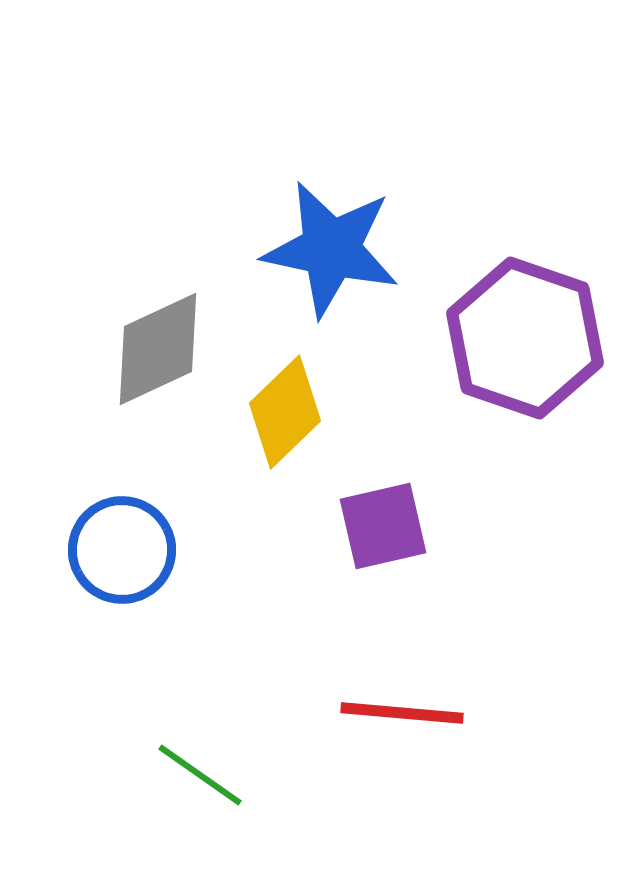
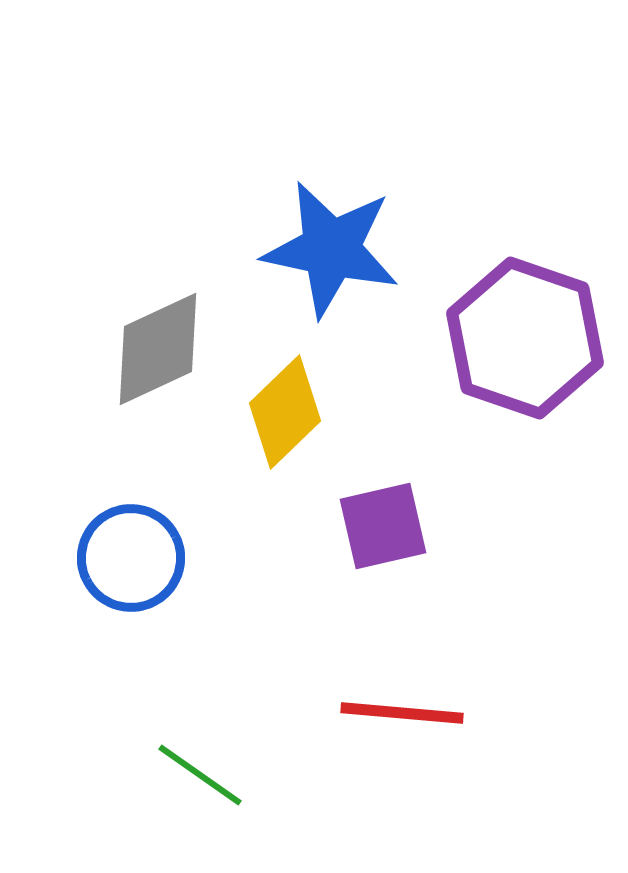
blue circle: moved 9 px right, 8 px down
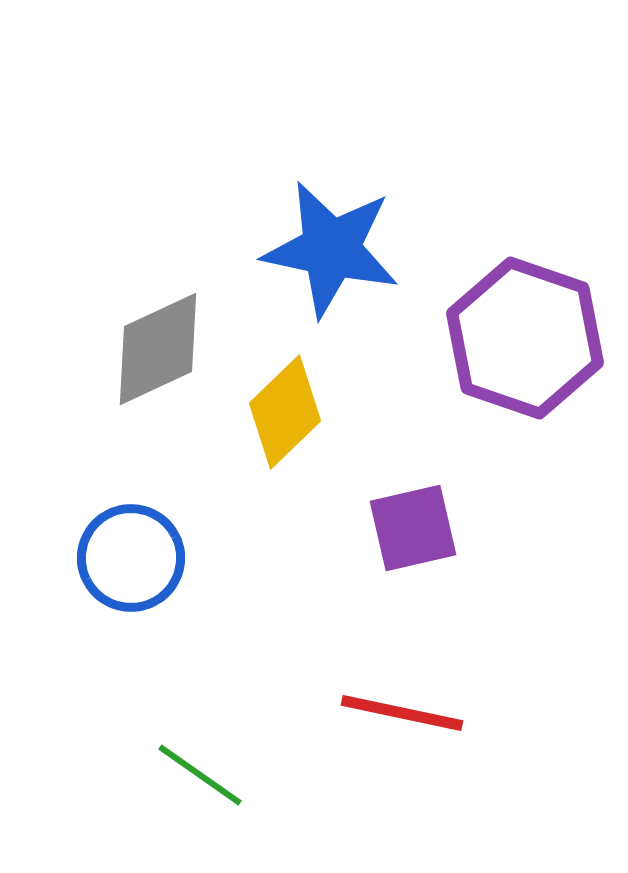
purple square: moved 30 px right, 2 px down
red line: rotated 7 degrees clockwise
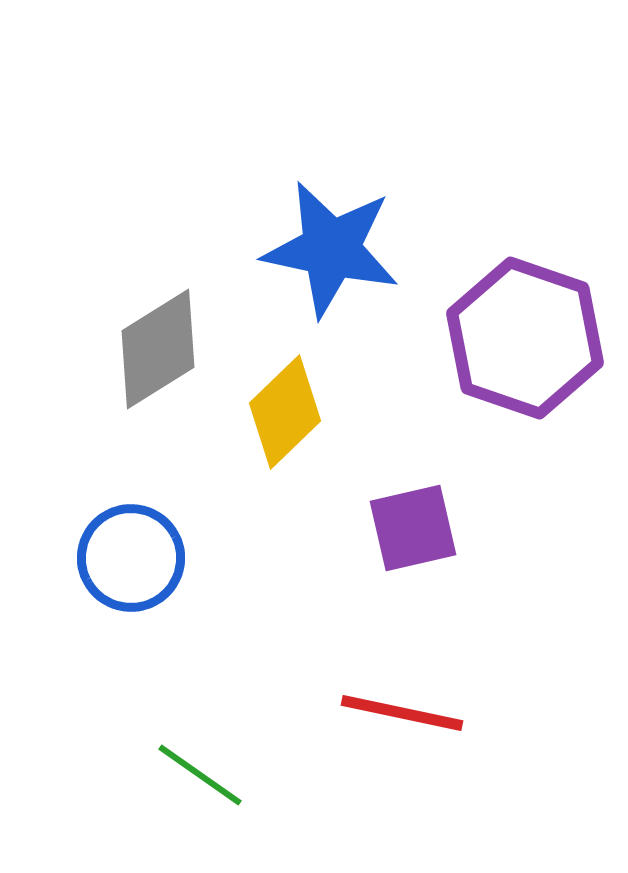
gray diamond: rotated 7 degrees counterclockwise
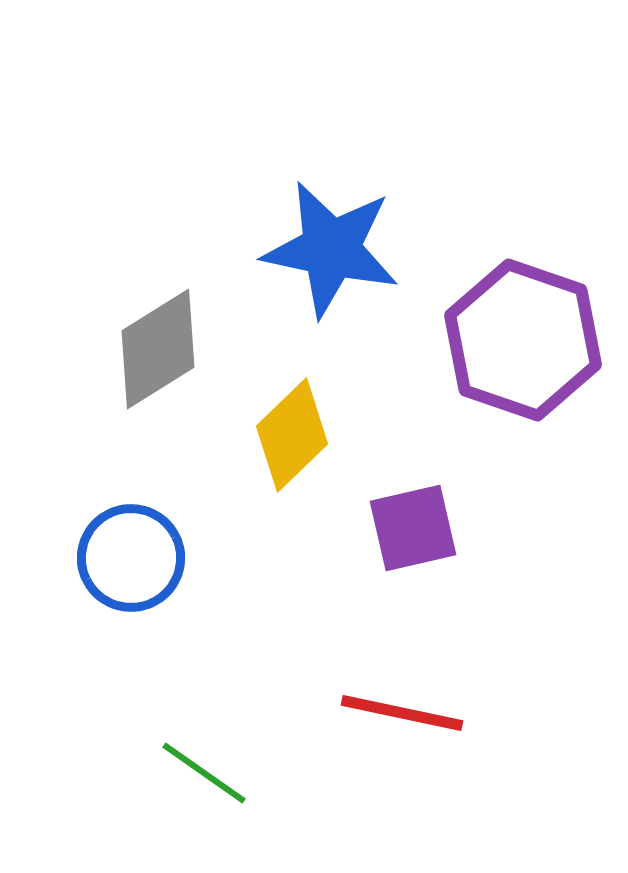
purple hexagon: moved 2 px left, 2 px down
yellow diamond: moved 7 px right, 23 px down
green line: moved 4 px right, 2 px up
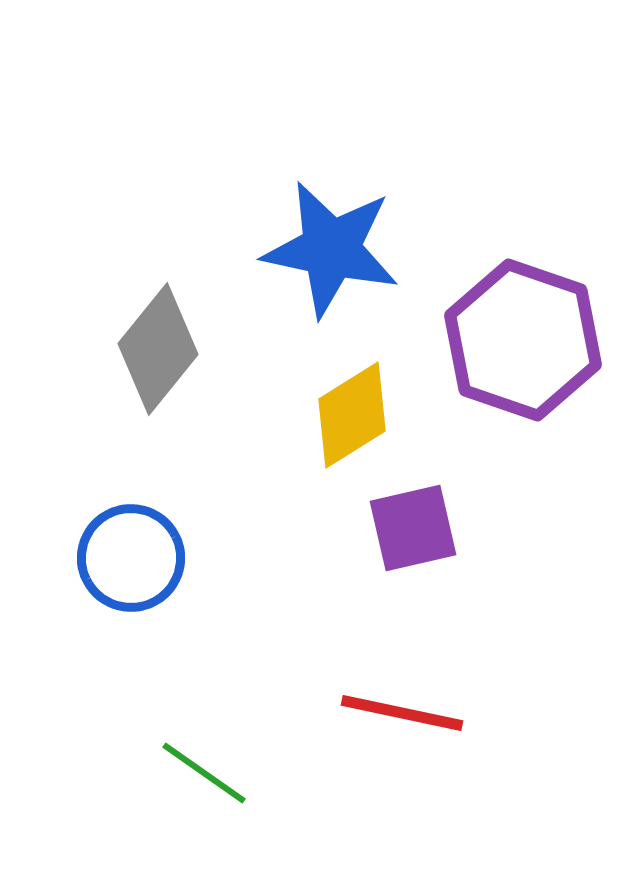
gray diamond: rotated 19 degrees counterclockwise
yellow diamond: moved 60 px right, 20 px up; rotated 12 degrees clockwise
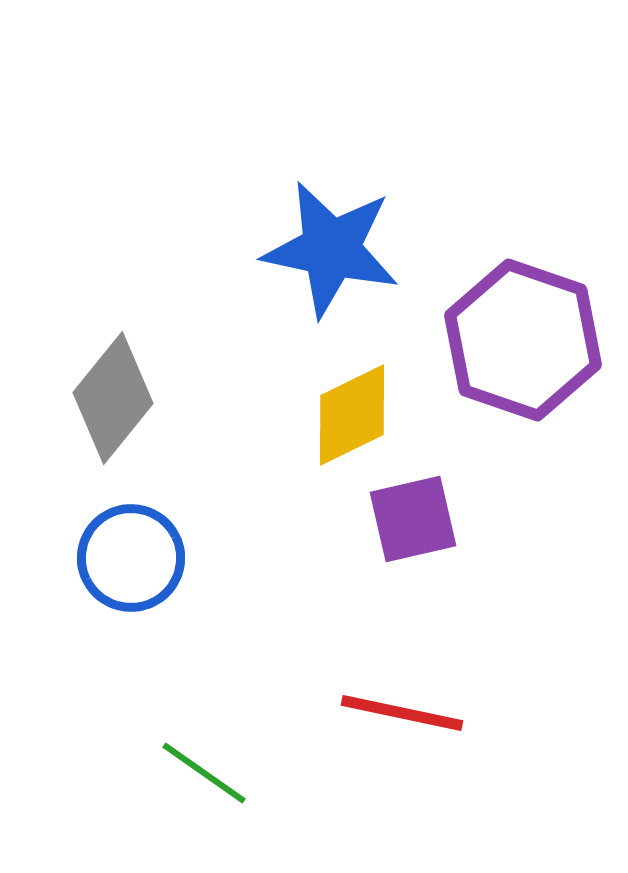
gray diamond: moved 45 px left, 49 px down
yellow diamond: rotated 6 degrees clockwise
purple square: moved 9 px up
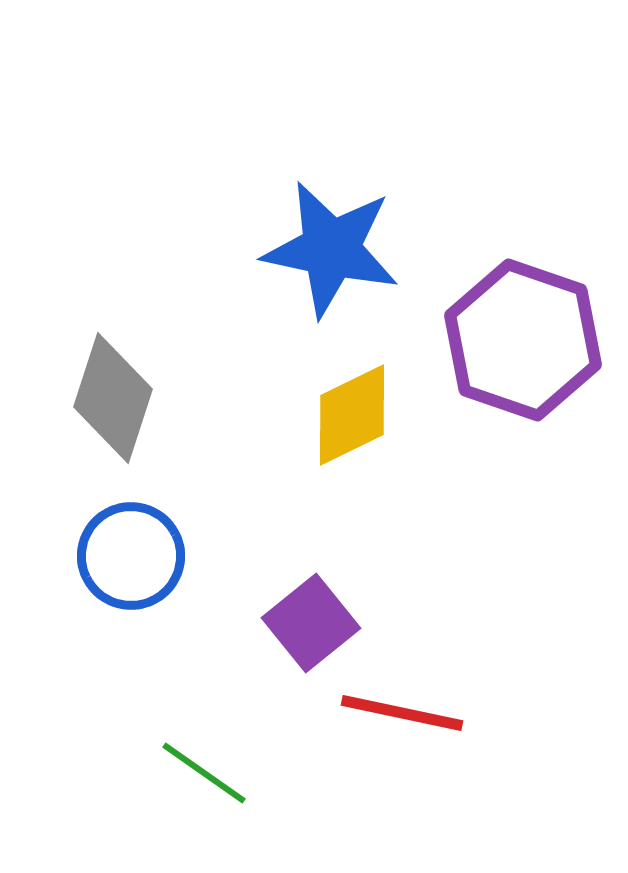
gray diamond: rotated 21 degrees counterclockwise
purple square: moved 102 px left, 104 px down; rotated 26 degrees counterclockwise
blue circle: moved 2 px up
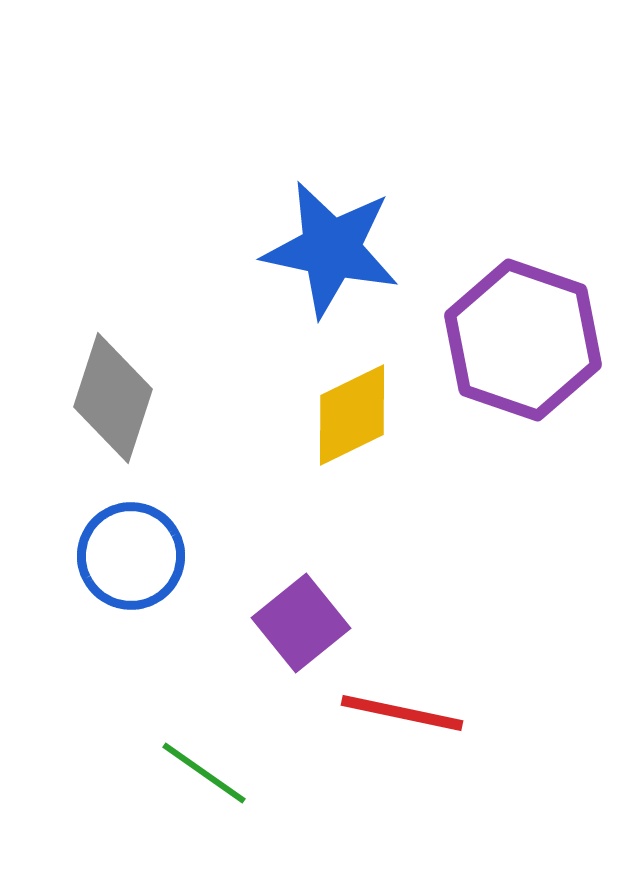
purple square: moved 10 px left
